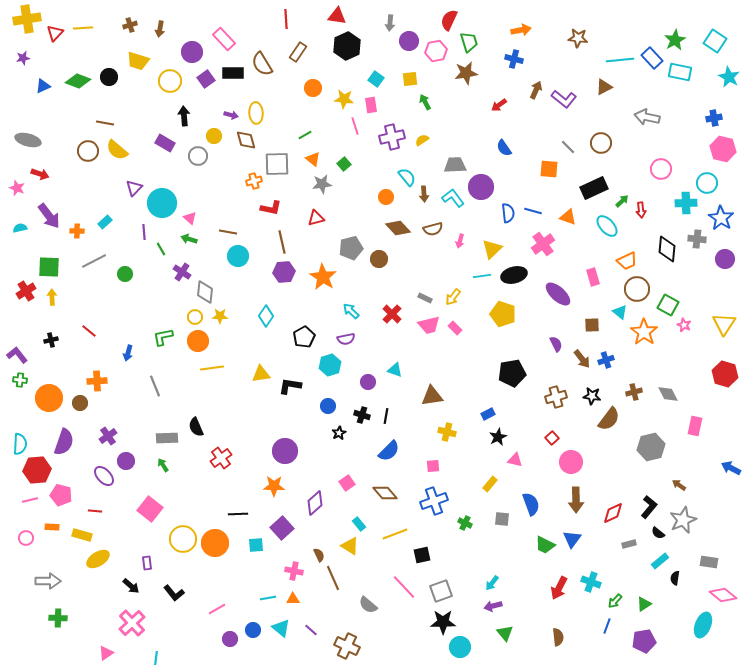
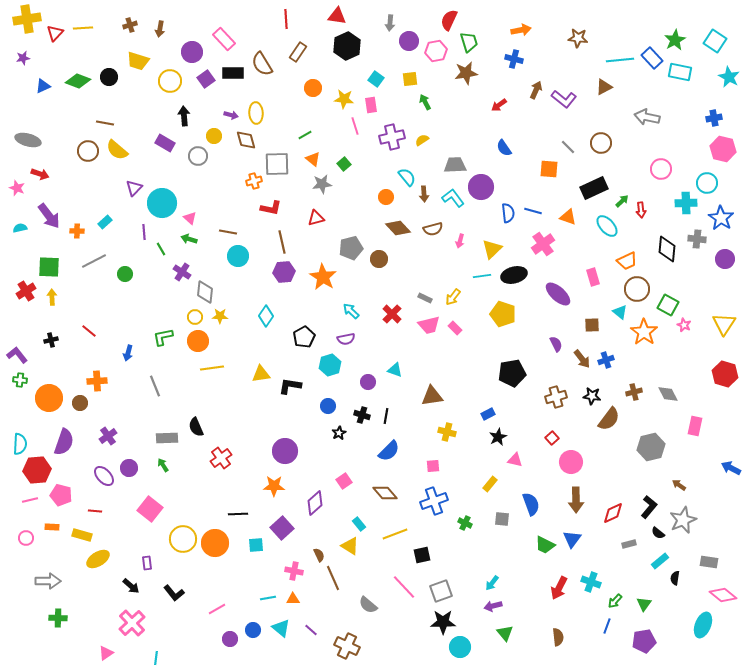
purple circle at (126, 461): moved 3 px right, 7 px down
pink square at (347, 483): moved 3 px left, 2 px up
green triangle at (644, 604): rotated 21 degrees counterclockwise
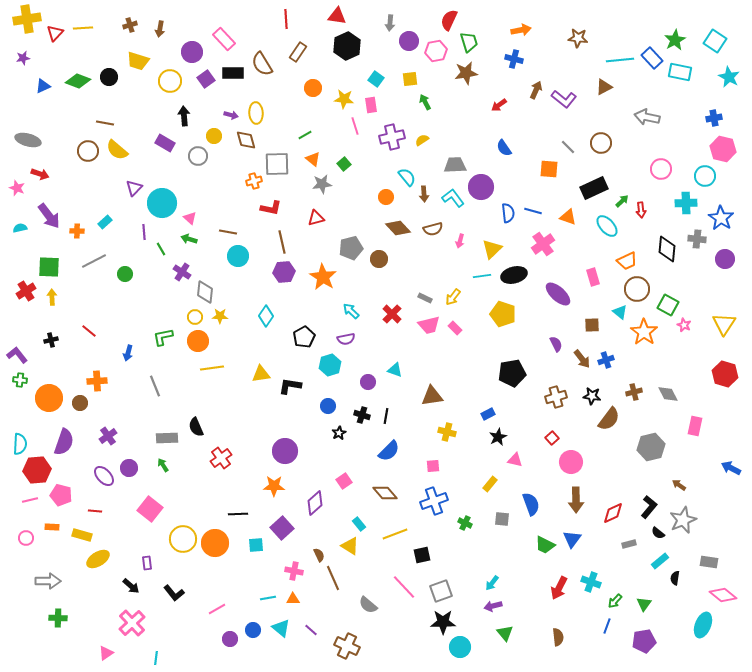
cyan circle at (707, 183): moved 2 px left, 7 px up
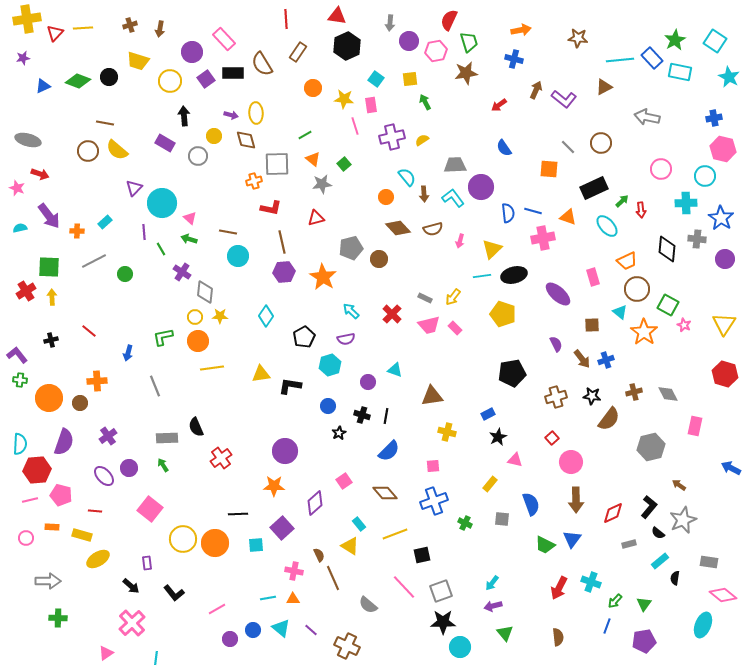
pink cross at (543, 244): moved 6 px up; rotated 25 degrees clockwise
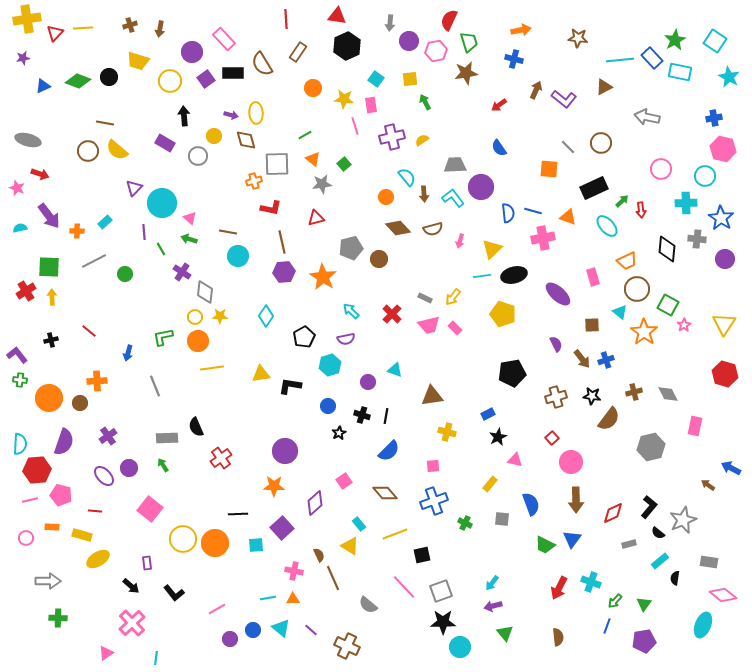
blue semicircle at (504, 148): moved 5 px left
pink star at (684, 325): rotated 16 degrees clockwise
brown arrow at (679, 485): moved 29 px right
